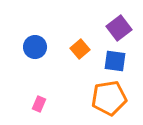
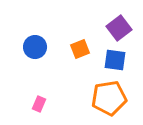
orange square: rotated 18 degrees clockwise
blue square: moved 1 px up
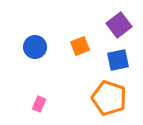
purple square: moved 3 px up
orange square: moved 3 px up
blue square: moved 3 px right; rotated 20 degrees counterclockwise
orange pentagon: rotated 28 degrees clockwise
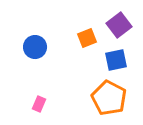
orange square: moved 7 px right, 8 px up
blue square: moved 2 px left
orange pentagon: rotated 8 degrees clockwise
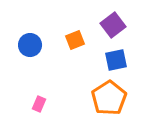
purple square: moved 6 px left
orange square: moved 12 px left, 2 px down
blue circle: moved 5 px left, 2 px up
orange pentagon: rotated 12 degrees clockwise
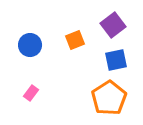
pink rectangle: moved 8 px left, 11 px up; rotated 14 degrees clockwise
